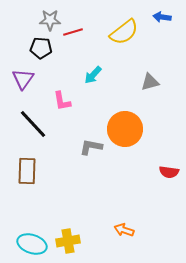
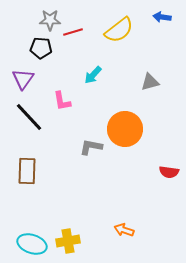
yellow semicircle: moved 5 px left, 2 px up
black line: moved 4 px left, 7 px up
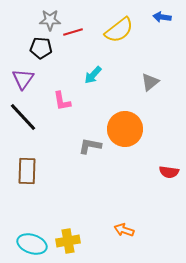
gray triangle: rotated 24 degrees counterclockwise
black line: moved 6 px left
gray L-shape: moved 1 px left, 1 px up
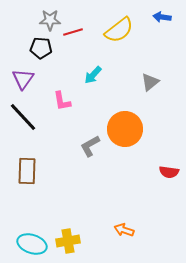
gray L-shape: rotated 40 degrees counterclockwise
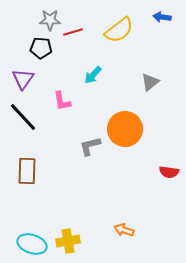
gray L-shape: rotated 15 degrees clockwise
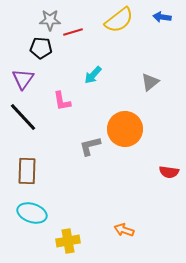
yellow semicircle: moved 10 px up
cyan ellipse: moved 31 px up
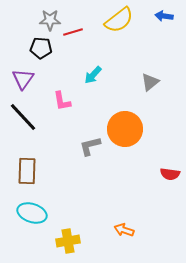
blue arrow: moved 2 px right, 1 px up
red semicircle: moved 1 px right, 2 px down
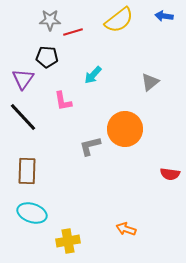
black pentagon: moved 6 px right, 9 px down
pink L-shape: moved 1 px right
orange arrow: moved 2 px right, 1 px up
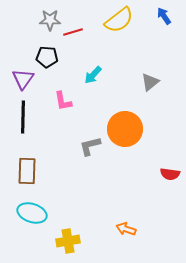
blue arrow: rotated 48 degrees clockwise
black line: rotated 44 degrees clockwise
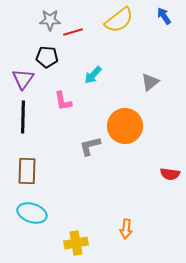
orange circle: moved 3 px up
orange arrow: rotated 102 degrees counterclockwise
yellow cross: moved 8 px right, 2 px down
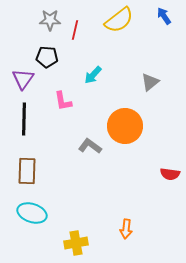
red line: moved 2 px right, 2 px up; rotated 60 degrees counterclockwise
black line: moved 1 px right, 2 px down
gray L-shape: rotated 50 degrees clockwise
